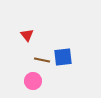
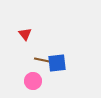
red triangle: moved 2 px left, 1 px up
blue square: moved 6 px left, 6 px down
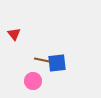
red triangle: moved 11 px left
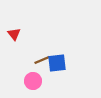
brown line: rotated 35 degrees counterclockwise
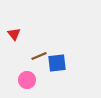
brown line: moved 3 px left, 4 px up
pink circle: moved 6 px left, 1 px up
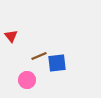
red triangle: moved 3 px left, 2 px down
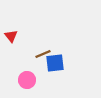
brown line: moved 4 px right, 2 px up
blue square: moved 2 px left
